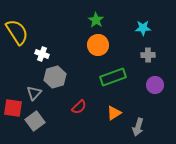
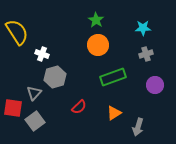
gray cross: moved 2 px left, 1 px up; rotated 16 degrees counterclockwise
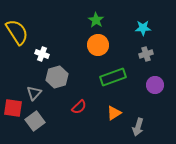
gray hexagon: moved 2 px right
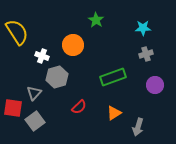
orange circle: moved 25 px left
white cross: moved 2 px down
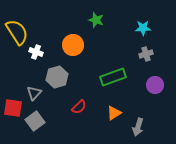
green star: rotated 14 degrees counterclockwise
white cross: moved 6 px left, 4 px up
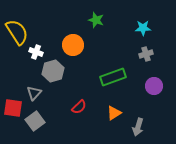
gray hexagon: moved 4 px left, 6 px up
purple circle: moved 1 px left, 1 px down
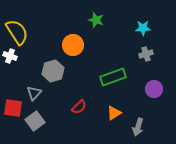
white cross: moved 26 px left, 4 px down
purple circle: moved 3 px down
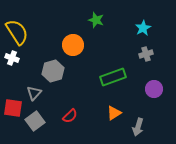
cyan star: rotated 28 degrees counterclockwise
white cross: moved 2 px right, 2 px down
red semicircle: moved 9 px left, 9 px down
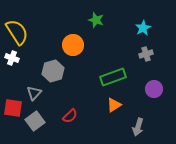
orange triangle: moved 8 px up
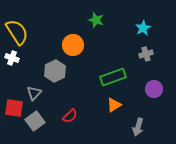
gray hexagon: moved 2 px right; rotated 10 degrees counterclockwise
red square: moved 1 px right
